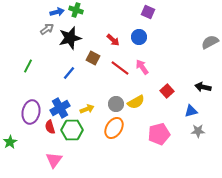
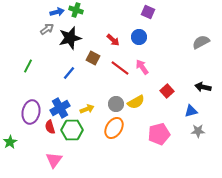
gray semicircle: moved 9 px left
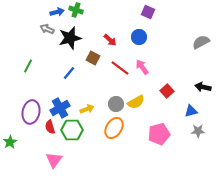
gray arrow: rotated 120 degrees counterclockwise
red arrow: moved 3 px left
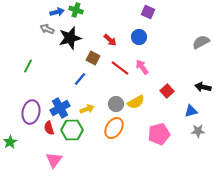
blue line: moved 11 px right, 6 px down
red semicircle: moved 1 px left, 1 px down
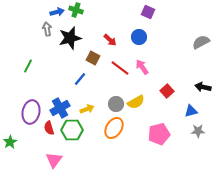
gray arrow: rotated 56 degrees clockwise
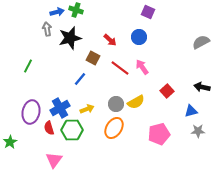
black arrow: moved 1 px left
